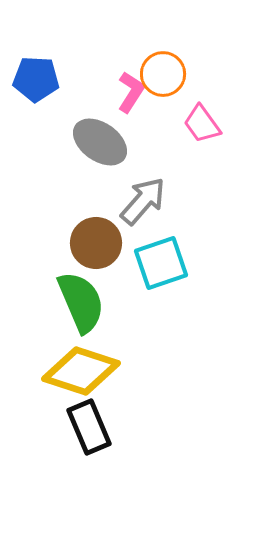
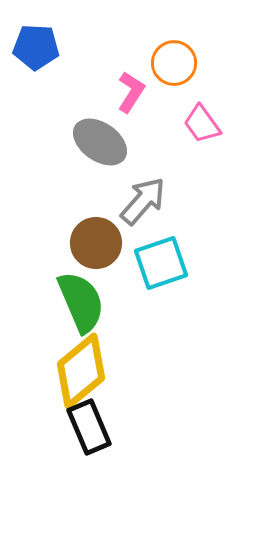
orange circle: moved 11 px right, 11 px up
blue pentagon: moved 32 px up
yellow diamond: rotated 58 degrees counterclockwise
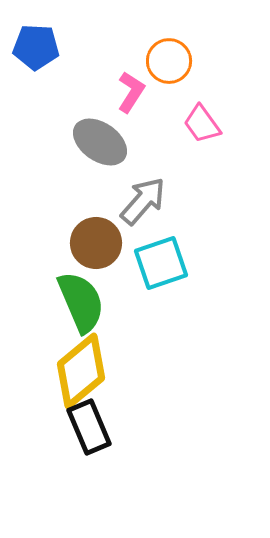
orange circle: moved 5 px left, 2 px up
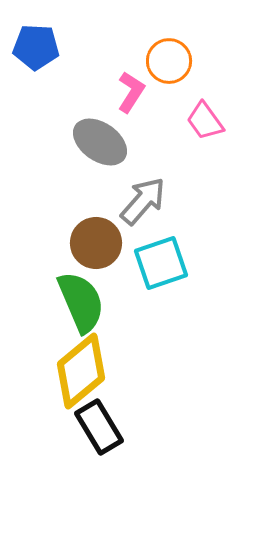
pink trapezoid: moved 3 px right, 3 px up
black rectangle: moved 10 px right; rotated 8 degrees counterclockwise
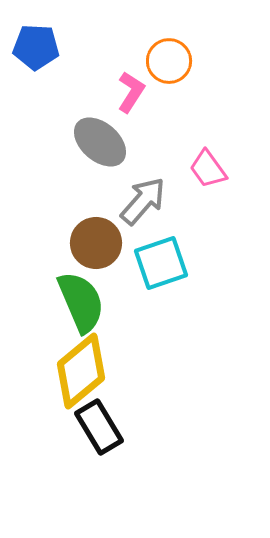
pink trapezoid: moved 3 px right, 48 px down
gray ellipse: rotated 6 degrees clockwise
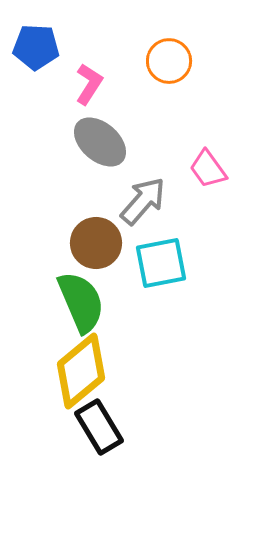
pink L-shape: moved 42 px left, 8 px up
cyan square: rotated 8 degrees clockwise
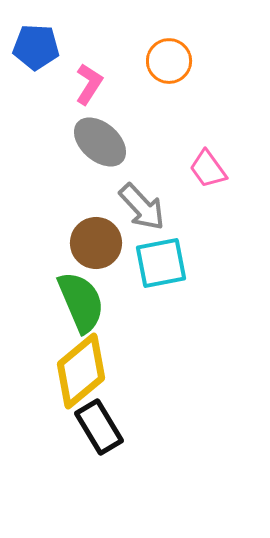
gray arrow: moved 1 px left, 6 px down; rotated 96 degrees clockwise
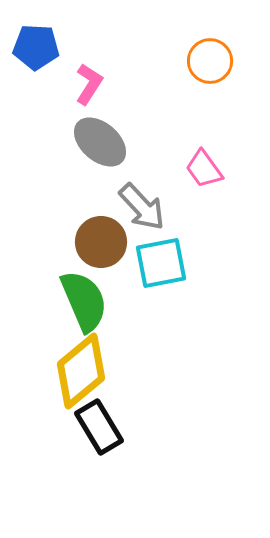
orange circle: moved 41 px right
pink trapezoid: moved 4 px left
brown circle: moved 5 px right, 1 px up
green semicircle: moved 3 px right, 1 px up
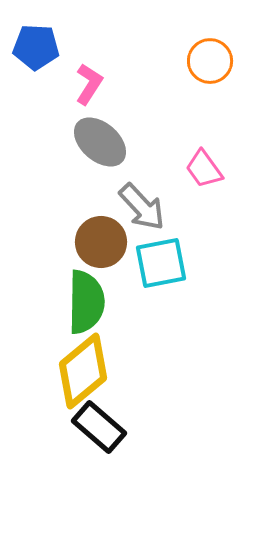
green semicircle: moved 2 px right, 1 px down; rotated 24 degrees clockwise
yellow diamond: moved 2 px right
black rectangle: rotated 18 degrees counterclockwise
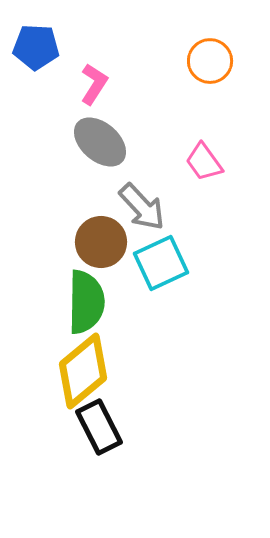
pink L-shape: moved 5 px right
pink trapezoid: moved 7 px up
cyan square: rotated 14 degrees counterclockwise
black rectangle: rotated 22 degrees clockwise
